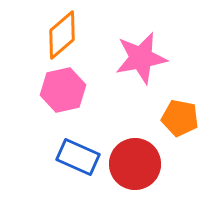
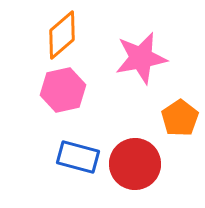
orange pentagon: rotated 27 degrees clockwise
blue rectangle: rotated 9 degrees counterclockwise
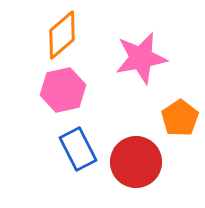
blue rectangle: moved 8 px up; rotated 48 degrees clockwise
red circle: moved 1 px right, 2 px up
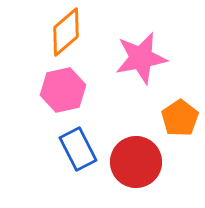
orange diamond: moved 4 px right, 3 px up
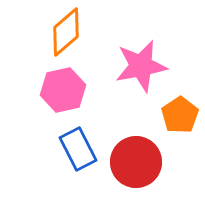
pink star: moved 8 px down
orange pentagon: moved 3 px up
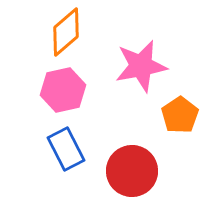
blue rectangle: moved 12 px left
red circle: moved 4 px left, 9 px down
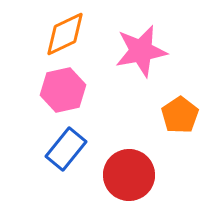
orange diamond: moved 1 px left, 2 px down; rotated 15 degrees clockwise
pink star: moved 15 px up
blue rectangle: rotated 66 degrees clockwise
red circle: moved 3 px left, 4 px down
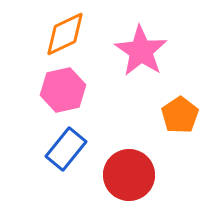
pink star: rotated 28 degrees counterclockwise
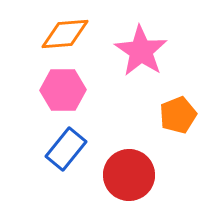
orange diamond: rotated 21 degrees clockwise
pink hexagon: rotated 12 degrees clockwise
orange pentagon: moved 2 px left; rotated 12 degrees clockwise
